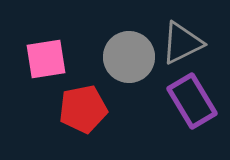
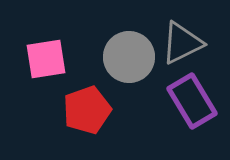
red pentagon: moved 4 px right, 1 px down; rotated 9 degrees counterclockwise
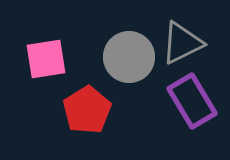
red pentagon: rotated 12 degrees counterclockwise
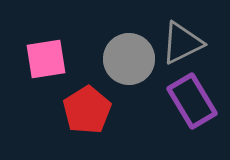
gray circle: moved 2 px down
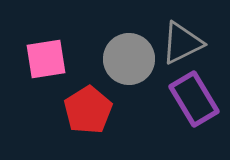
purple rectangle: moved 2 px right, 2 px up
red pentagon: moved 1 px right
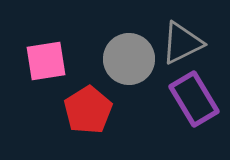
pink square: moved 2 px down
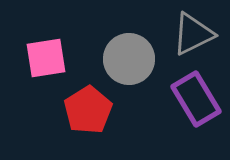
gray triangle: moved 11 px right, 9 px up
pink square: moved 3 px up
purple rectangle: moved 2 px right
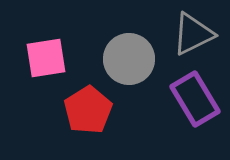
purple rectangle: moved 1 px left
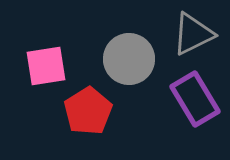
pink square: moved 8 px down
red pentagon: moved 1 px down
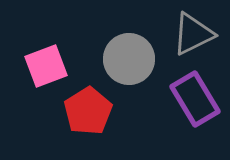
pink square: rotated 12 degrees counterclockwise
